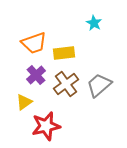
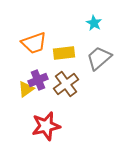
purple cross: moved 2 px right, 5 px down; rotated 18 degrees clockwise
gray trapezoid: moved 27 px up
yellow triangle: moved 2 px right, 13 px up
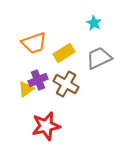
yellow rectangle: rotated 25 degrees counterclockwise
gray trapezoid: rotated 16 degrees clockwise
brown cross: rotated 25 degrees counterclockwise
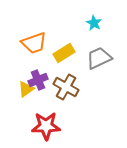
brown cross: moved 3 px down
red star: rotated 12 degrees clockwise
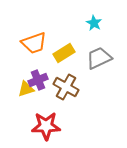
yellow triangle: rotated 18 degrees clockwise
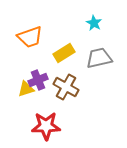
orange trapezoid: moved 4 px left, 6 px up
gray trapezoid: rotated 12 degrees clockwise
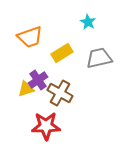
cyan star: moved 6 px left, 1 px up
yellow rectangle: moved 2 px left
purple cross: rotated 12 degrees counterclockwise
brown cross: moved 6 px left, 6 px down
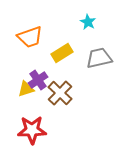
brown cross: rotated 15 degrees clockwise
red star: moved 14 px left, 4 px down
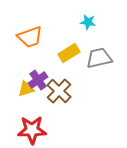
cyan star: rotated 21 degrees counterclockwise
yellow rectangle: moved 7 px right
brown cross: moved 1 px left, 2 px up
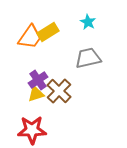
cyan star: rotated 21 degrees clockwise
orange trapezoid: rotated 36 degrees counterclockwise
yellow rectangle: moved 21 px left, 21 px up
gray trapezoid: moved 11 px left
yellow triangle: moved 10 px right, 5 px down
